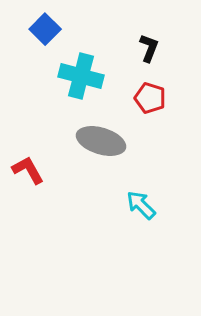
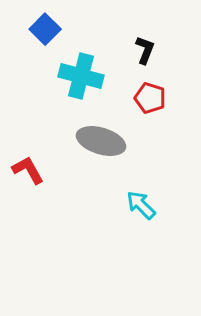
black L-shape: moved 4 px left, 2 px down
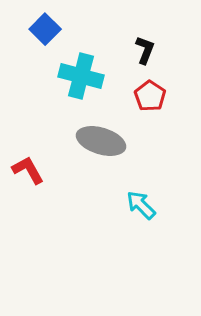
red pentagon: moved 2 px up; rotated 16 degrees clockwise
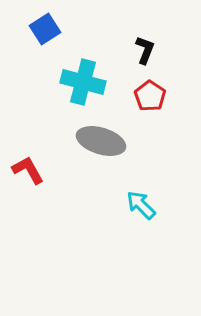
blue square: rotated 12 degrees clockwise
cyan cross: moved 2 px right, 6 px down
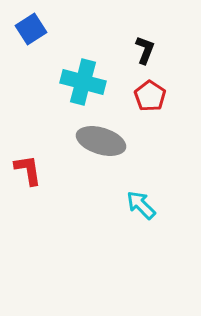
blue square: moved 14 px left
red L-shape: rotated 20 degrees clockwise
